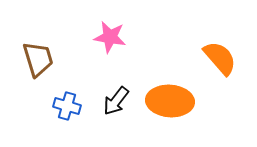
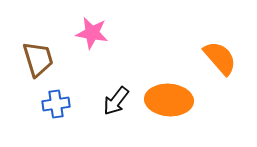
pink star: moved 18 px left, 4 px up
orange ellipse: moved 1 px left, 1 px up
blue cross: moved 11 px left, 2 px up; rotated 24 degrees counterclockwise
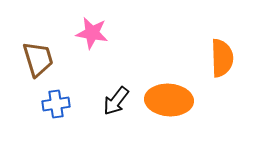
orange semicircle: moved 2 px right; rotated 39 degrees clockwise
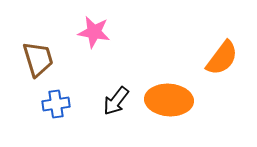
pink star: moved 2 px right, 1 px up
orange semicircle: rotated 39 degrees clockwise
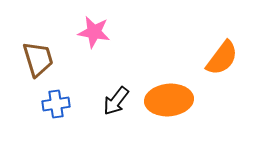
orange ellipse: rotated 9 degrees counterclockwise
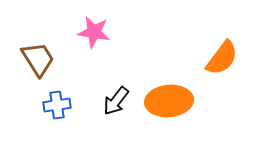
brown trapezoid: rotated 15 degrees counterclockwise
orange ellipse: moved 1 px down
blue cross: moved 1 px right, 1 px down
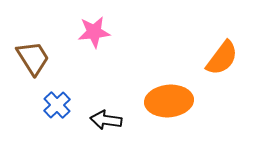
pink star: rotated 16 degrees counterclockwise
brown trapezoid: moved 5 px left, 1 px up
black arrow: moved 10 px left, 19 px down; rotated 60 degrees clockwise
blue cross: rotated 36 degrees counterclockwise
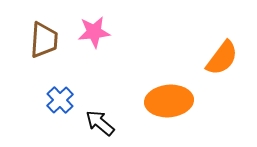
brown trapezoid: moved 11 px right, 18 px up; rotated 36 degrees clockwise
blue cross: moved 3 px right, 5 px up
black arrow: moved 6 px left, 3 px down; rotated 32 degrees clockwise
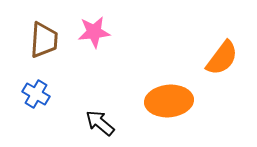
blue cross: moved 24 px left, 6 px up; rotated 16 degrees counterclockwise
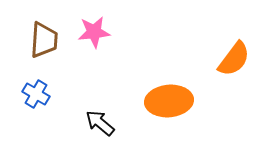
orange semicircle: moved 12 px right, 1 px down
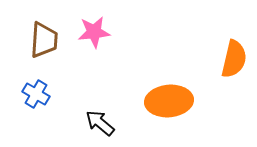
orange semicircle: rotated 24 degrees counterclockwise
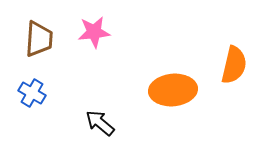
brown trapezoid: moved 5 px left, 1 px up
orange semicircle: moved 6 px down
blue cross: moved 4 px left, 1 px up
orange ellipse: moved 4 px right, 11 px up
